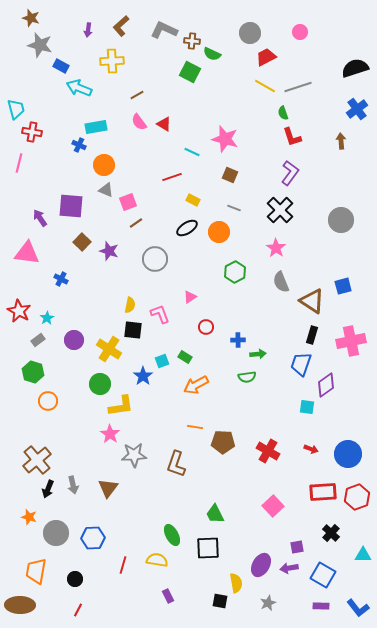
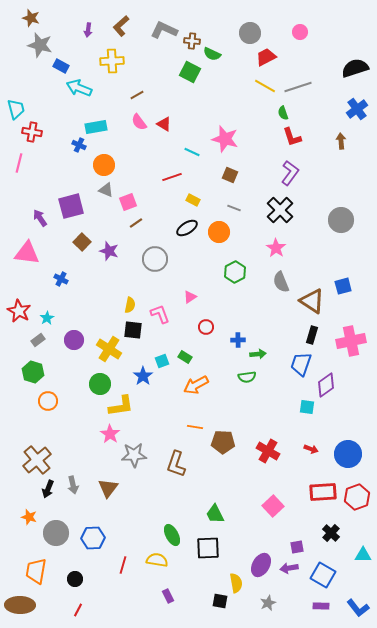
purple square at (71, 206): rotated 20 degrees counterclockwise
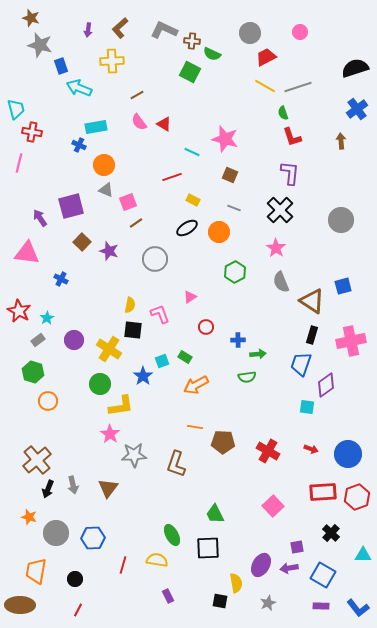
brown L-shape at (121, 26): moved 1 px left, 2 px down
blue rectangle at (61, 66): rotated 42 degrees clockwise
purple L-shape at (290, 173): rotated 30 degrees counterclockwise
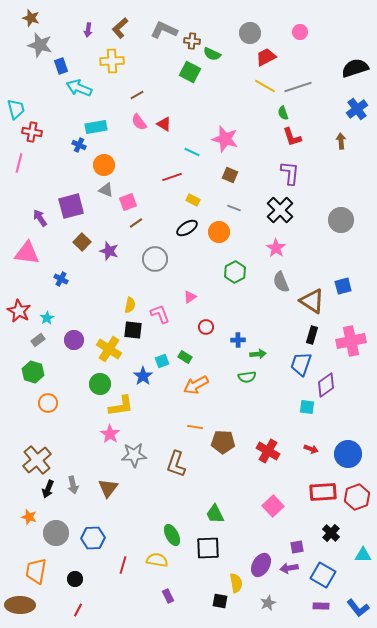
orange circle at (48, 401): moved 2 px down
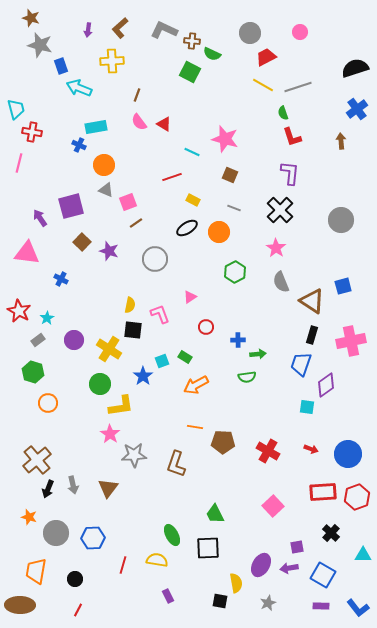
yellow line at (265, 86): moved 2 px left, 1 px up
brown line at (137, 95): rotated 40 degrees counterclockwise
